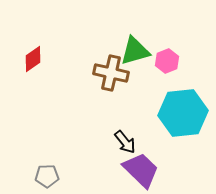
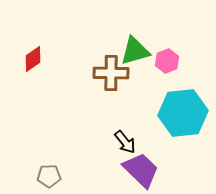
brown cross: rotated 12 degrees counterclockwise
gray pentagon: moved 2 px right
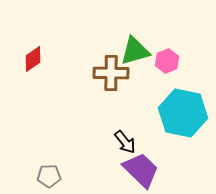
cyan hexagon: rotated 18 degrees clockwise
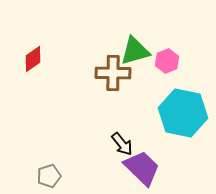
brown cross: moved 2 px right
black arrow: moved 3 px left, 2 px down
purple trapezoid: moved 1 px right, 2 px up
gray pentagon: rotated 15 degrees counterclockwise
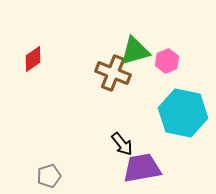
brown cross: rotated 20 degrees clockwise
purple trapezoid: rotated 54 degrees counterclockwise
